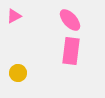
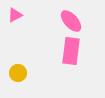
pink triangle: moved 1 px right, 1 px up
pink ellipse: moved 1 px right, 1 px down
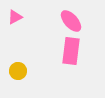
pink triangle: moved 2 px down
yellow circle: moved 2 px up
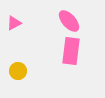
pink triangle: moved 1 px left, 6 px down
pink ellipse: moved 2 px left
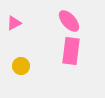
yellow circle: moved 3 px right, 5 px up
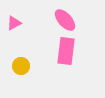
pink ellipse: moved 4 px left, 1 px up
pink rectangle: moved 5 px left
